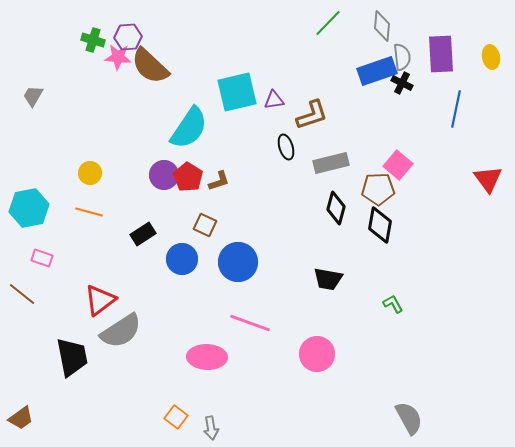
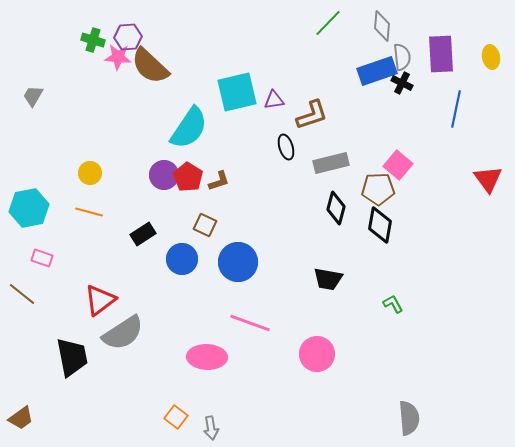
gray semicircle at (121, 331): moved 2 px right, 2 px down
gray semicircle at (409, 418): rotated 24 degrees clockwise
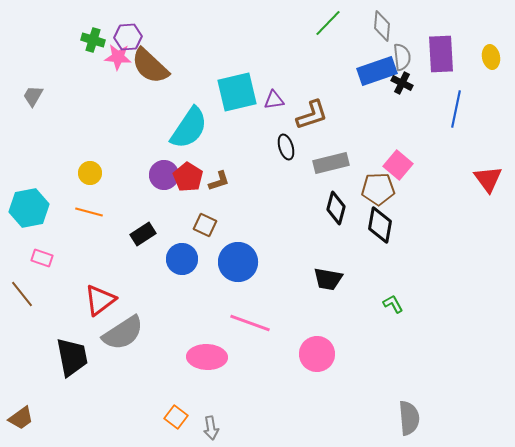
brown line at (22, 294): rotated 12 degrees clockwise
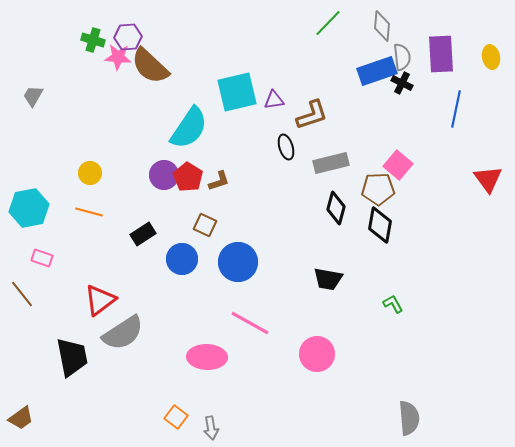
pink line at (250, 323): rotated 9 degrees clockwise
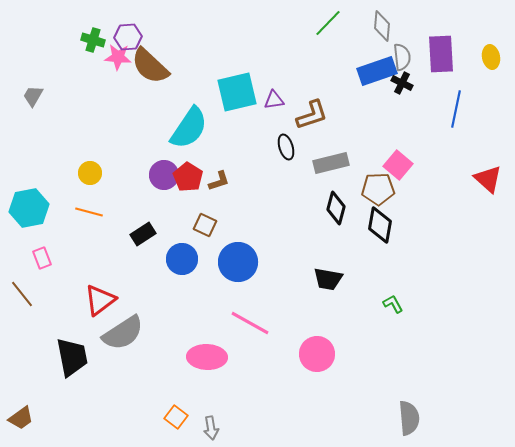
red triangle at (488, 179): rotated 12 degrees counterclockwise
pink rectangle at (42, 258): rotated 50 degrees clockwise
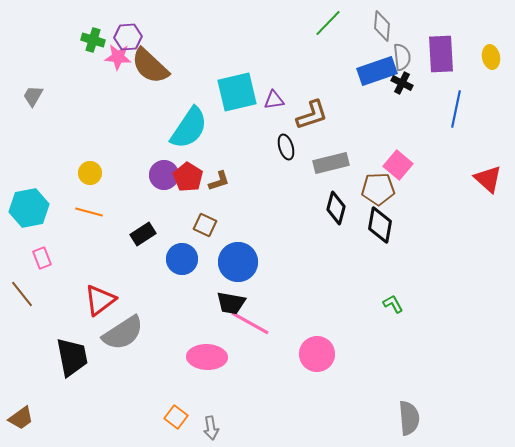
black trapezoid at (328, 279): moved 97 px left, 24 px down
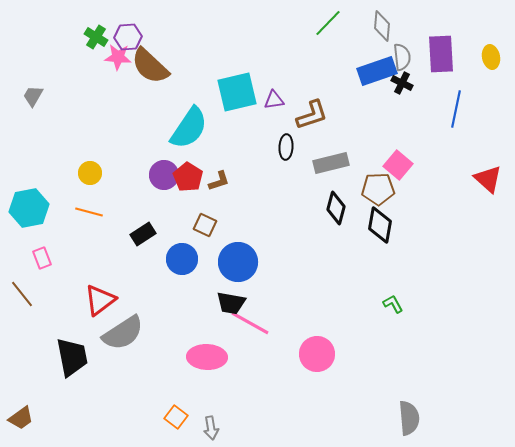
green cross at (93, 40): moved 3 px right, 3 px up; rotated 15 degrees clockwise
black ellipse at (286, 147): rotated 20 degrees clockwise
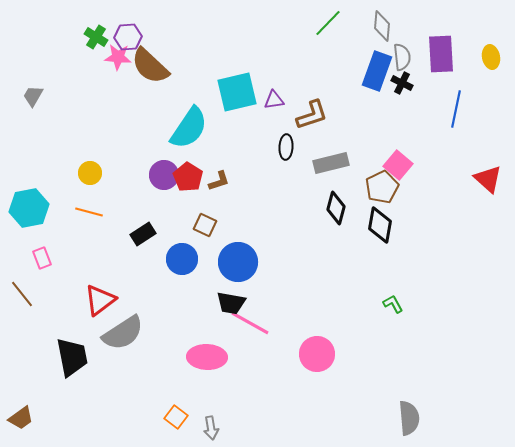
blue rectangle at (377, 71): rotated 51 degrees counterclockwise
brown pentagon at (378, 189): moved 4 px right, 2 px up; rotated 24 degrees counterclockwise
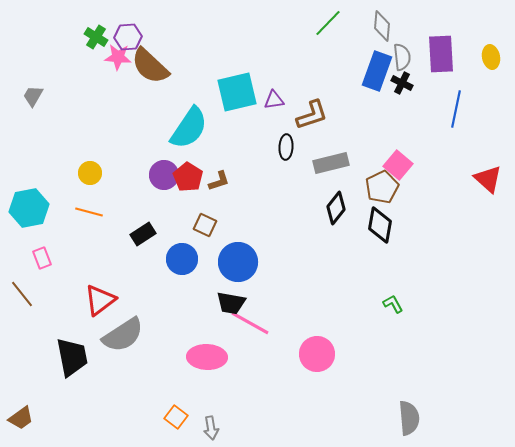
black diamond at (336, 208): rotated 24 degrees clockwise
gray semicircle at (123, 333): moved 2 px down
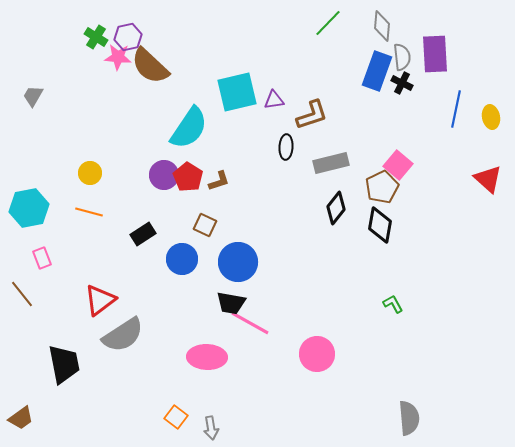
purple hexagon at (128, 37): rotated 8 degrees counterclockwise
purple rectangle at (441, 54): moved 6 px left
yellow ellipse at (491, 57): moved 60 px down
black trapezoid at (72, 357): moved 8 px left, 7 px down
